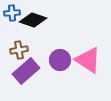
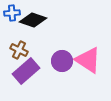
brown cross: rotated 36 degrees clockwise
purple circle: moved 2 px right, 1 px down
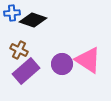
purple circle: moved 3 px down
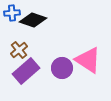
brown cross: rotated 24 degrees clockwise
purple circle: moved 4 px down
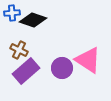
brown cross: rotated 24 degrees counterclockwise
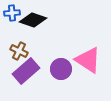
brown cross: moved 1 px down
purple circle: moved 1 px left, 1 px down
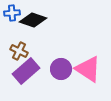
pink triangle: moved 9 px down
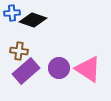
brown cross: rotated 18 degrees counterclockwise
purple circle: moved 2 px left, 1 px up
